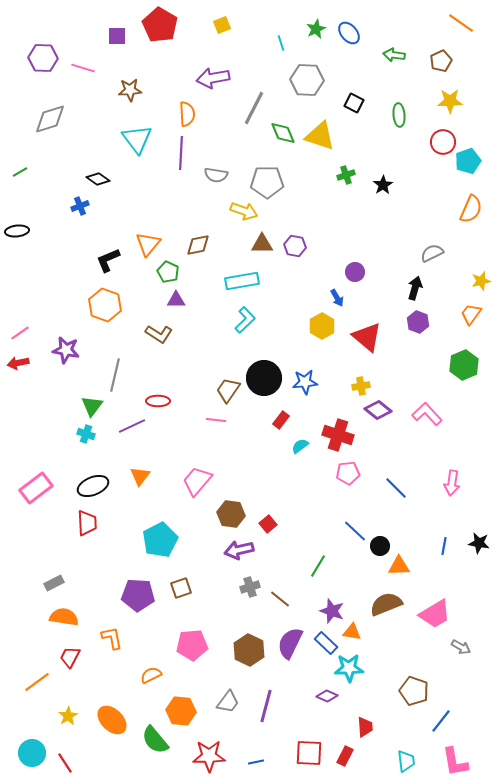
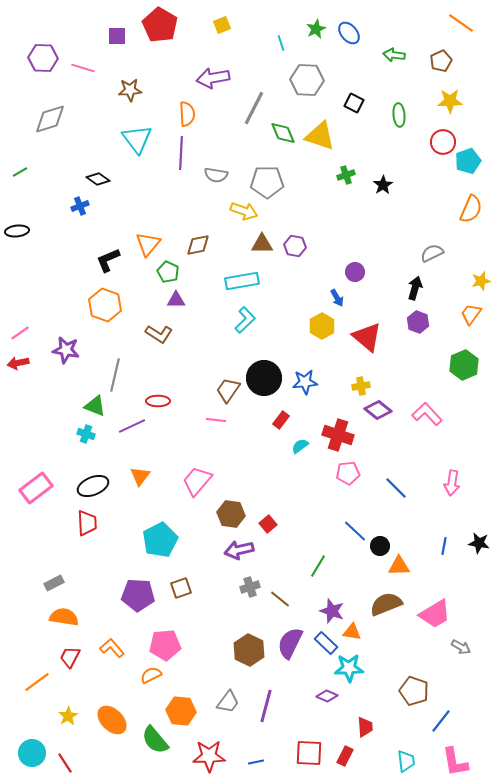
green triangle at (92, 406): moved 3 px right; rotated 45 degrees counterclockwise
orange L-shape at (112, 638): moved 10 px down; rotated 30 degrees counterclockwise
pink pentagon at (192, 645): moved 27 px left
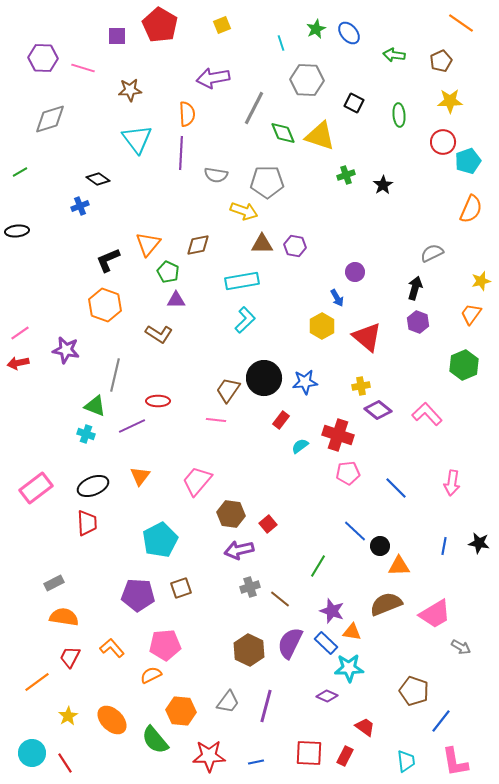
red trapezoid at (365, 727): rotated 50 degrees counterclockwise
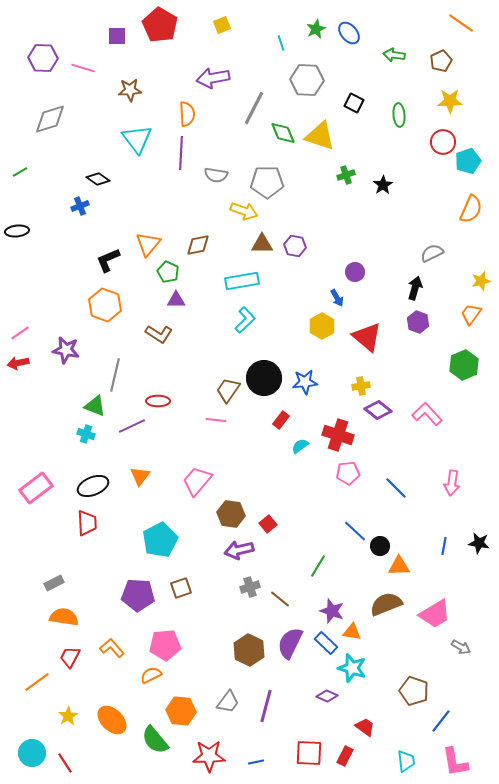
cyan star at (349, 668): moved 3 px right; rotated 20 degrees clockwise
